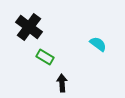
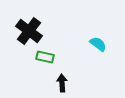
black cross: moved 4 px down
green rectangle: rotated 18 degrees counterclockwise
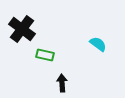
black cross: moved 7 px left, 2 px up
green rectangle: moved 2 px up
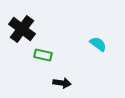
green rectangle: moved 2 px left
black arrow: rotated 102 degrees clockwise
